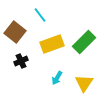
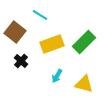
cyan line: rotated 21 degrees counterclockwise
black cross: rotated 24 degrees counterclockwise
cyan arrow: moved 2 px up
yellow triangle: moved 1 px down; rotated 48 degrees counterclockwise
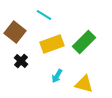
cyan line: moved 4 px right
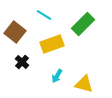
green rectangle: moved 1 px left, 18 px up
black cross: moved 1 px right, 1 px down
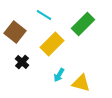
yellow rectangle: rotated 25 degrees counterclockwise
cyan arrow: moved 2 px right, 1 px up
yellow triangle: moved 3 px left, 1 px up
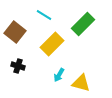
black cross: moved 4 px left, 4 px down; rotated 24 degrees counterclockwise
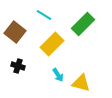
cyan arrow: moved 1 px left; rotated 64 degrees counterclockwise
